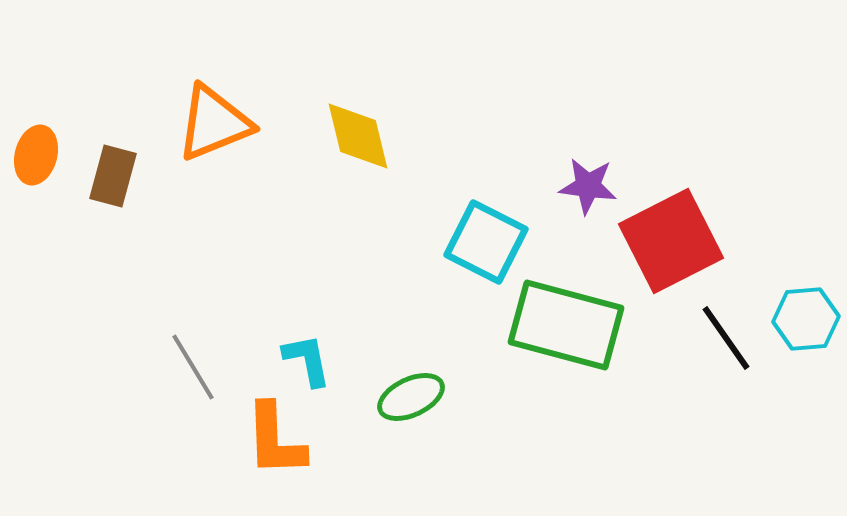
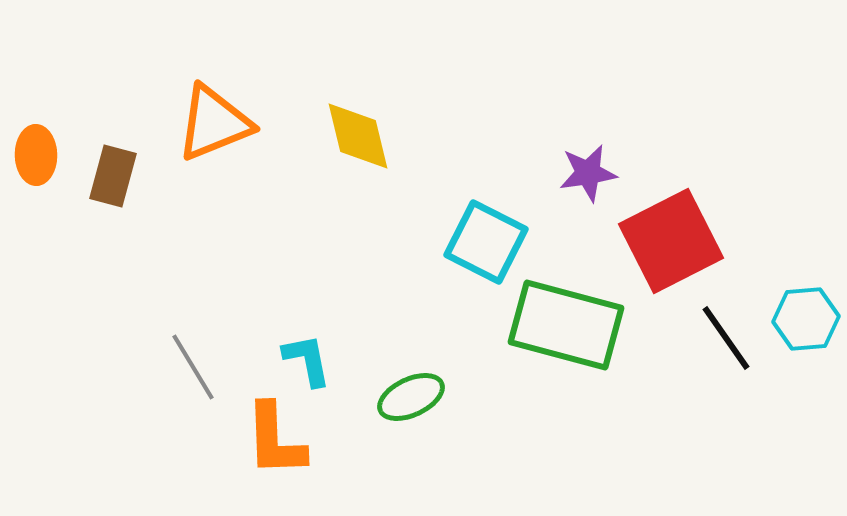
orange ellipse: rotated 16 degrees counterclockwise
purple star: moved 13 px up; rotated 16 degrees counterclockwise
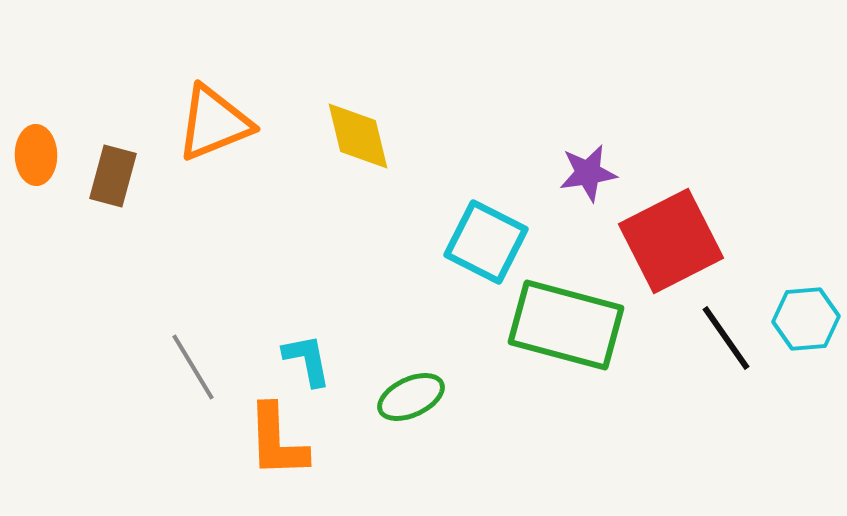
orange L-shape: moved 2 px right, 1 px down
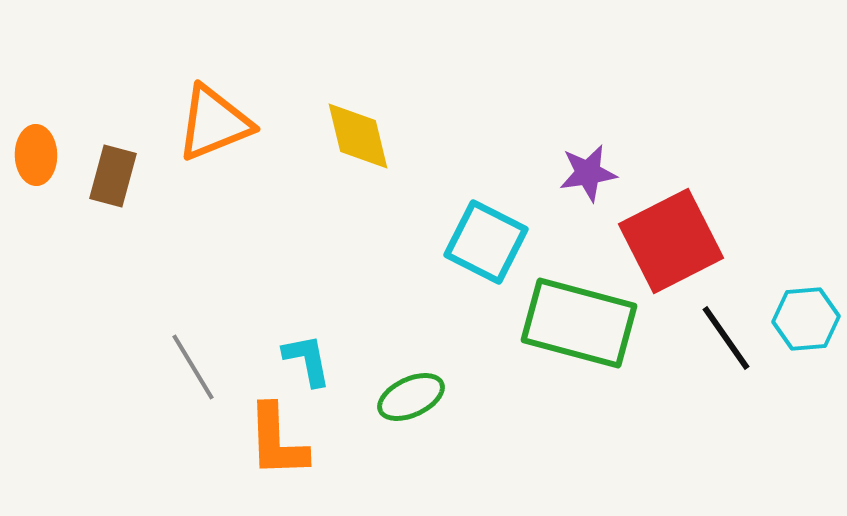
green rectangle: moved 13 px right, 2 px up
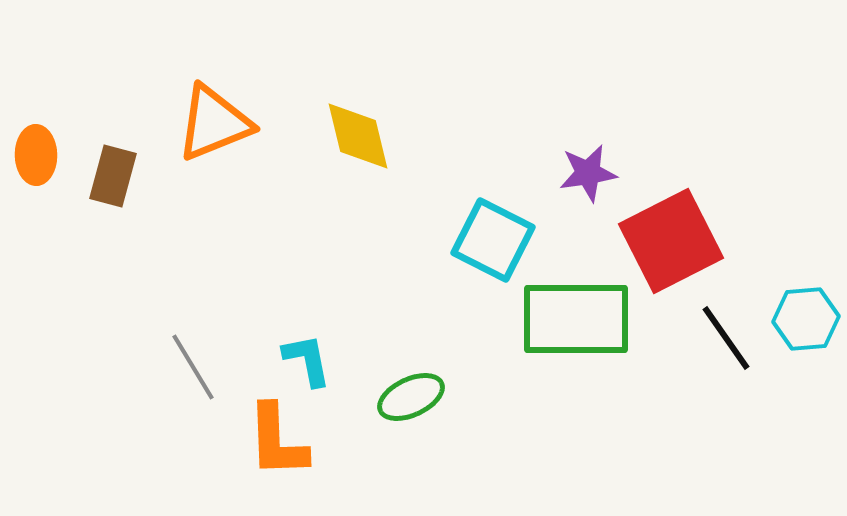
cyan square: moved 7 px right, 2 px up
green rectangle: moved 3 px left, 4 px up; rotated 15 degrees counterclockwise
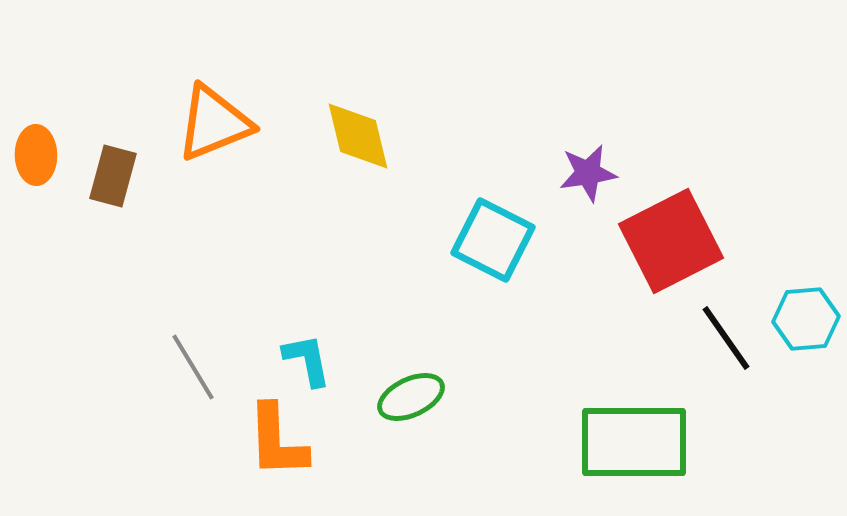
green rectangle: moved 58 px right, 123 px down
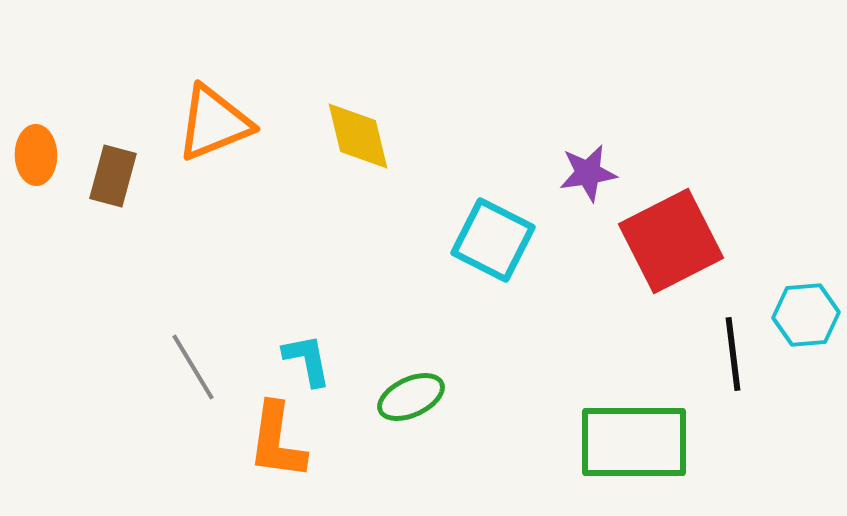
cyan hexagon: moved 4 px up
black line: moved 7 px right, 16 px down; rotated 28 degrees clockwise
orange L-shape: rotated 10 degrees clockwise
